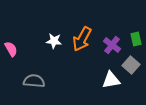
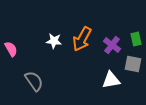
gray square: moved 2 px right, 1 px up; rotated 30 degrees counterclockwise
gray semicircle: rotated 50 degrees clockwise
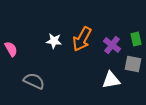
gray semicircle: rotated 30 degrees counterclockwise
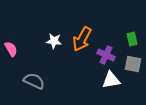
green rectangle: moved 4 px left
purple cross: moved 6 px left, 10 px down; rotated 12 degrees counterclockwise
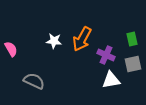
gray square: rotated 24 degrees counterclockwise
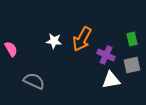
gray square: moved 1 px left, 1 px down
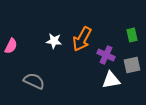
green rectangle: moved 4 px up
pink semicircle: moved 3 px up; rotated 56 degrees clockwise
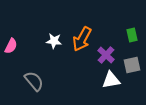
purple cross: rotated 18 degrees clockwise
gray semicircle: rotated 25 degrees clockwise
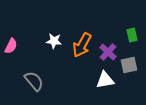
orange arrow: moved 6 px down
purple cross: moved 2 px right, 3 px up
gray square: moved 3 px left
white triangle: moved 6 px left
